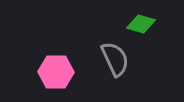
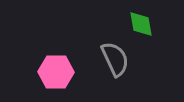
green diamond: rotated 64 degrees clockwise
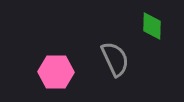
green diamond: moved 11 px right, 2 px down; rotated 12 degrees clockwise
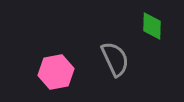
pink hexagon: rotated 12 degrees counterclockwise
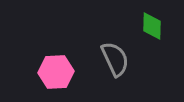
pink hexagon: rotated 8 degrees clockwise
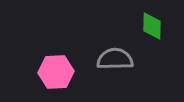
gray semicircle: rotated 66 degrees counterclockwise
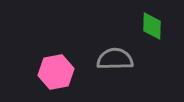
pink hexagon: rotated 8 degrees counterclockwise
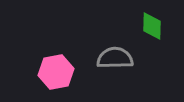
gray semicircle: moved 1 px up
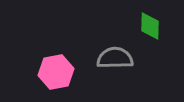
green diamond: moved 2 px left
